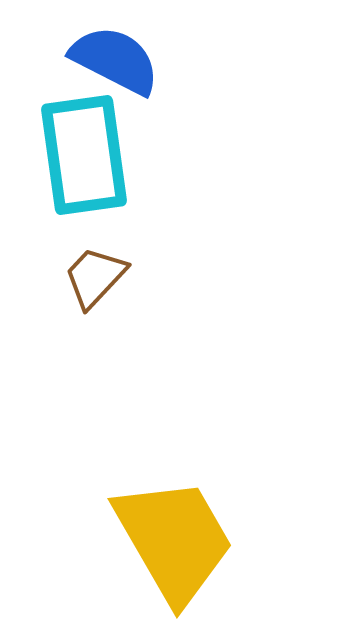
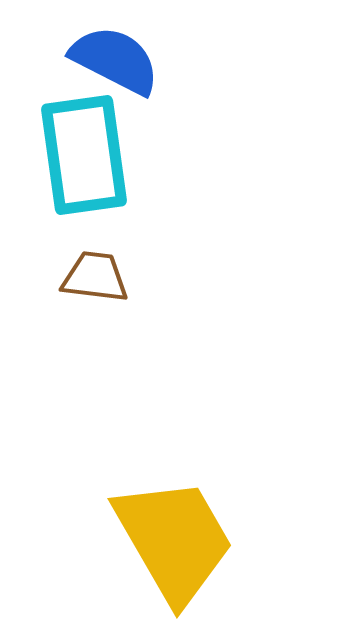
brown trapezoid: rotated 54 degrees clockwise
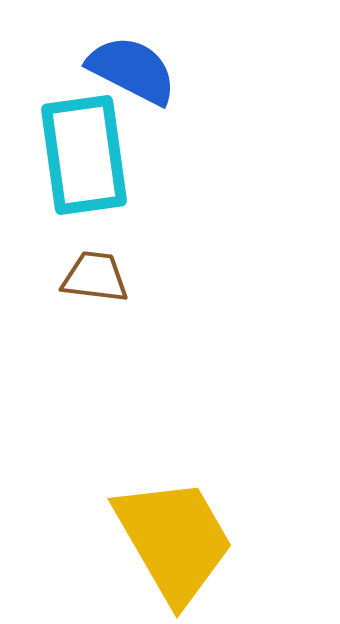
blue semicircle: moved 17 px right, 10 px down
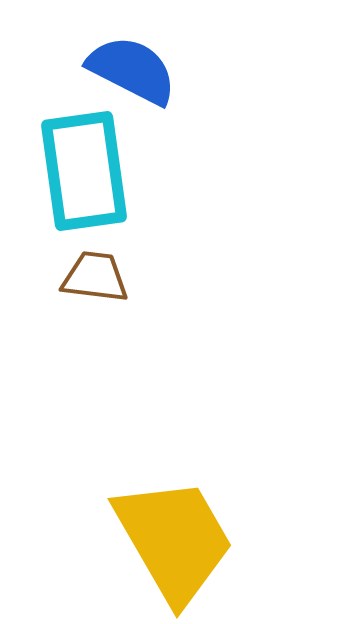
cyan rectangle: moved 16 px down
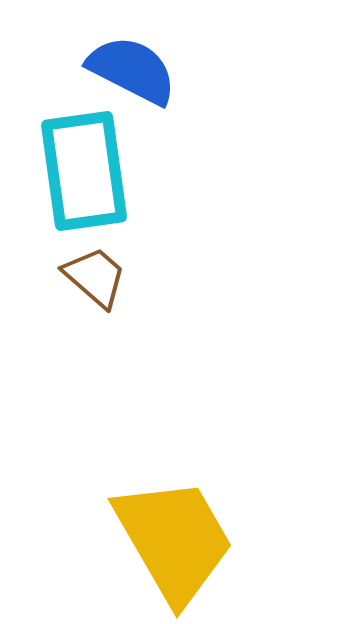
brown trapezoid: rotated 34 degrees clockwise
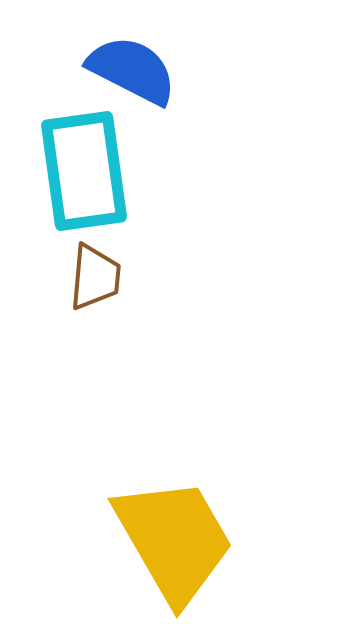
brown trapezoid: rotated 54 degrees clockwise
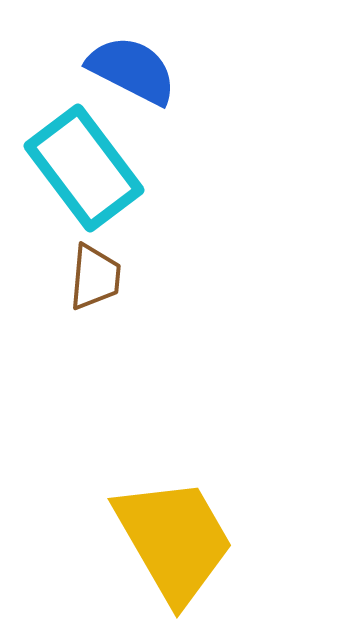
cyan rectangle: moved 3 px up; rotated 29 degrees counterclockwise
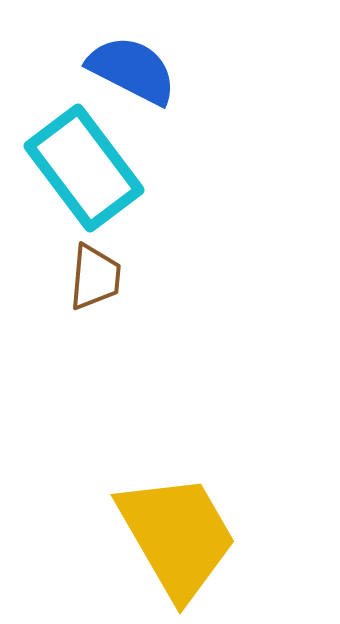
yellow trapezoid: moved 3 px right, 4 px up
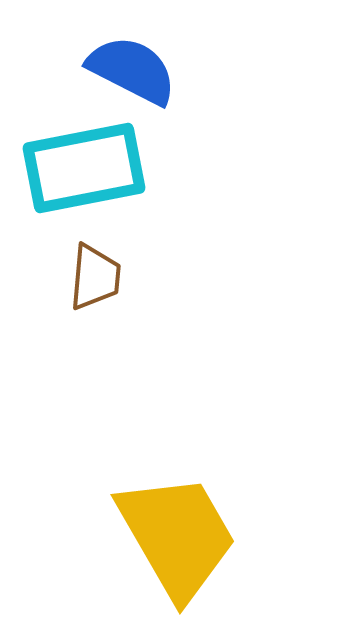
cyan rectangle: rotated 64 degrees counterclockwise
